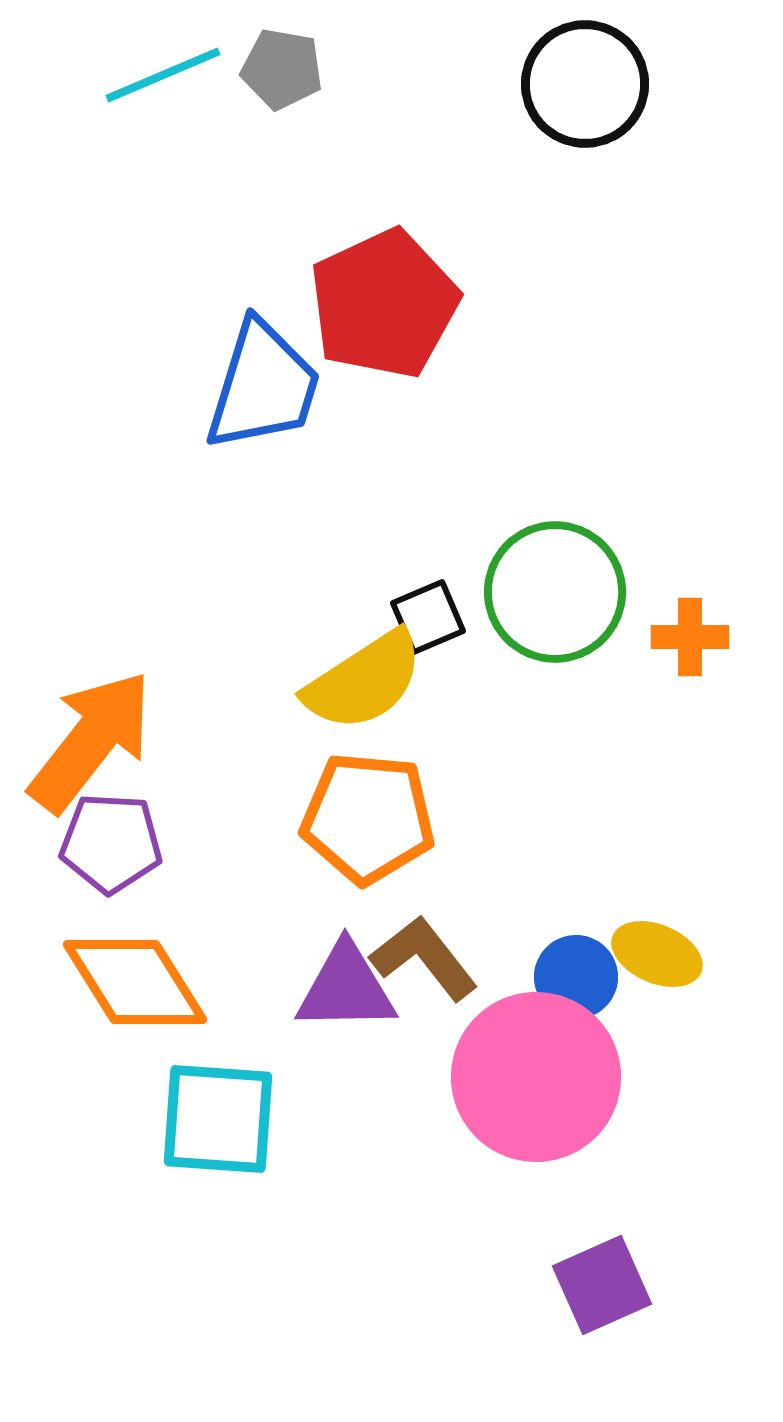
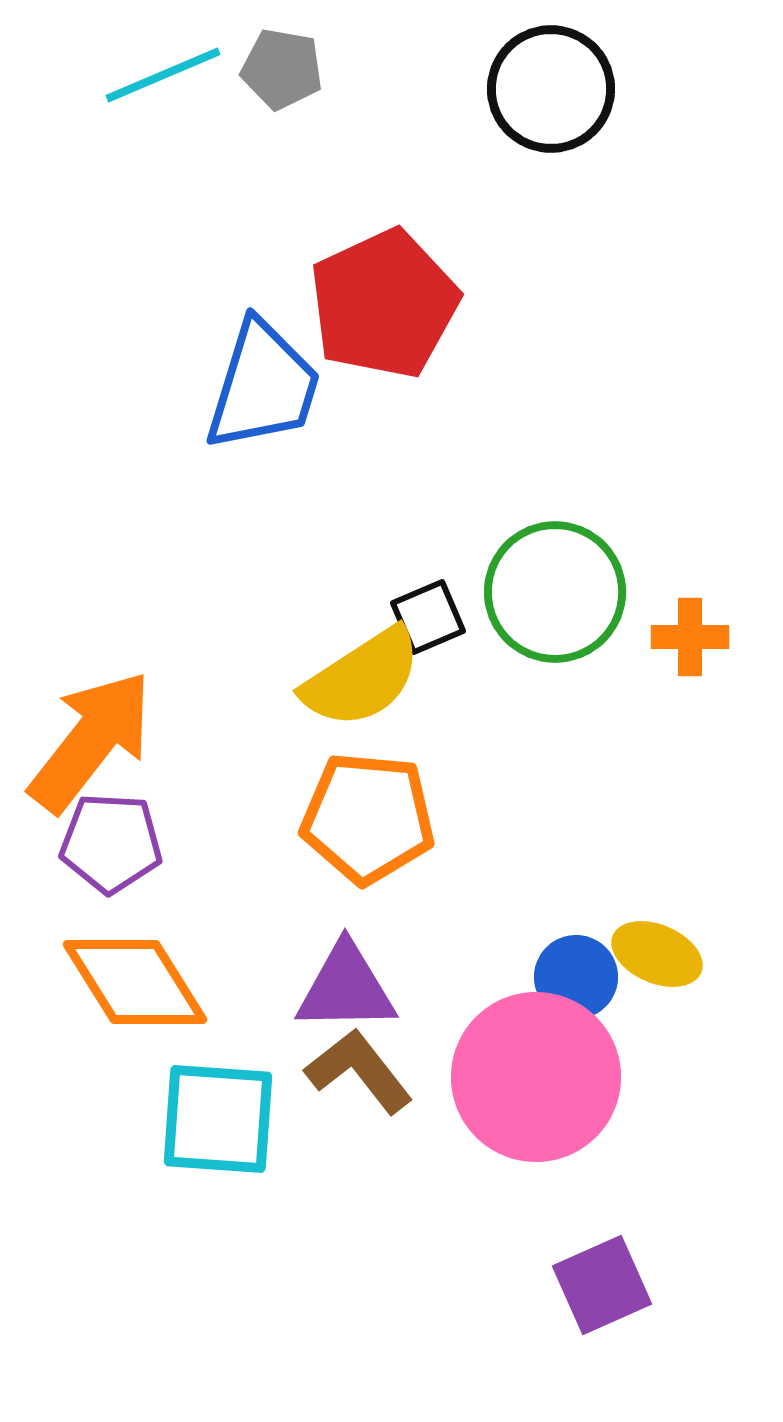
black circle: moved 34 px left, 5 px down
yellow semicircle: moved 2 px left, 3 px up
brown L-shape: moved 65 px left, 113 px down
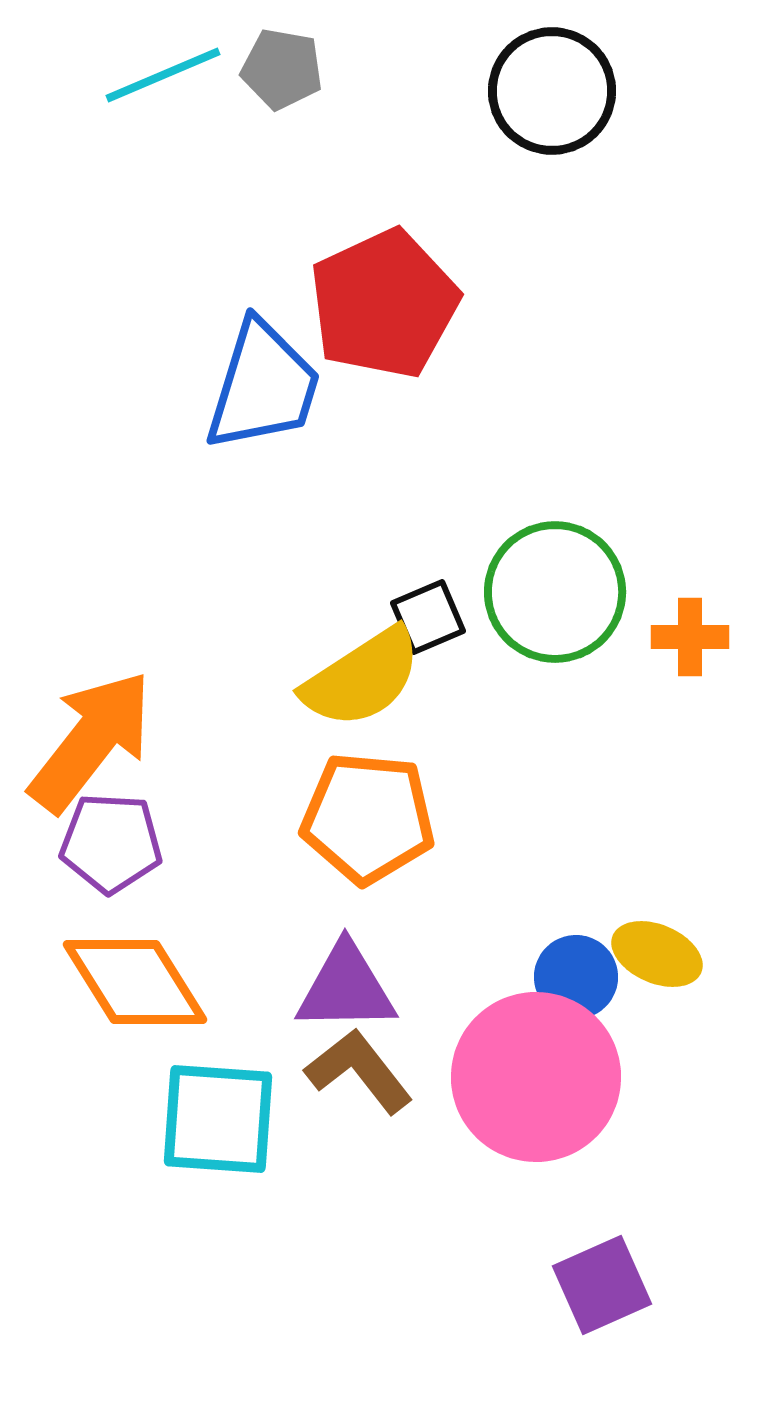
black circle: moved 1 px right, 2 px down
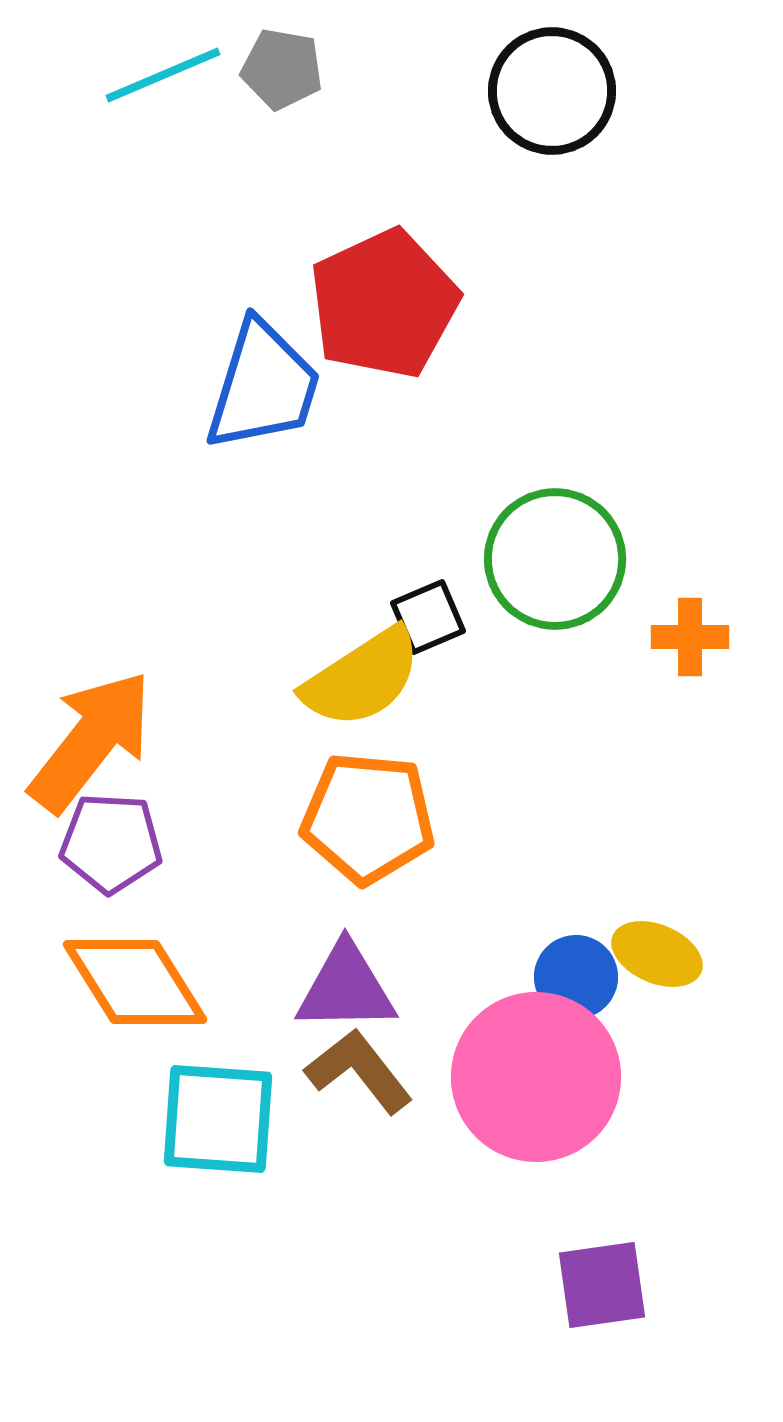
green circle: moved 33 px up
purple square: rotated 16 degrees clockwise
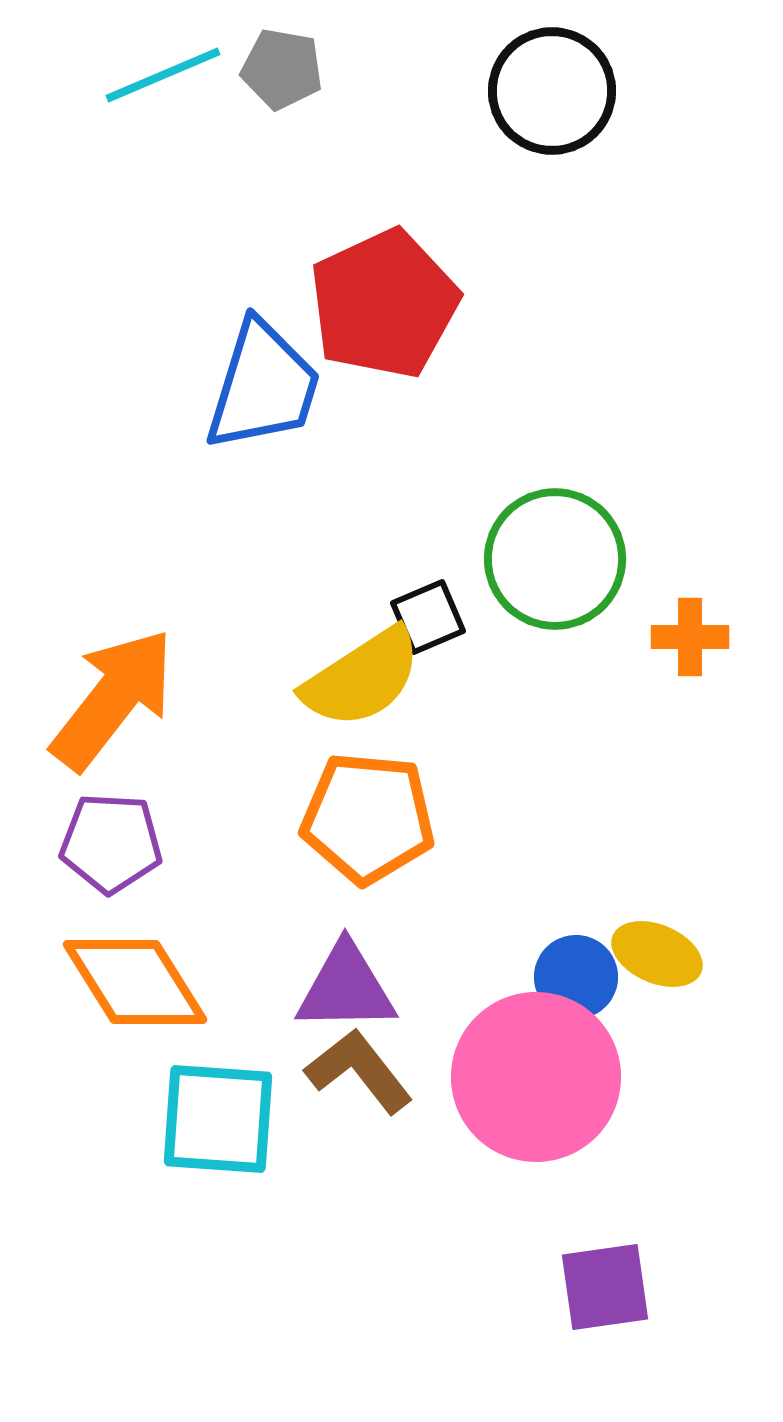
orange arrow: moved 22 px right, 42 px up
purple square: moved 3 px right, 2 px down
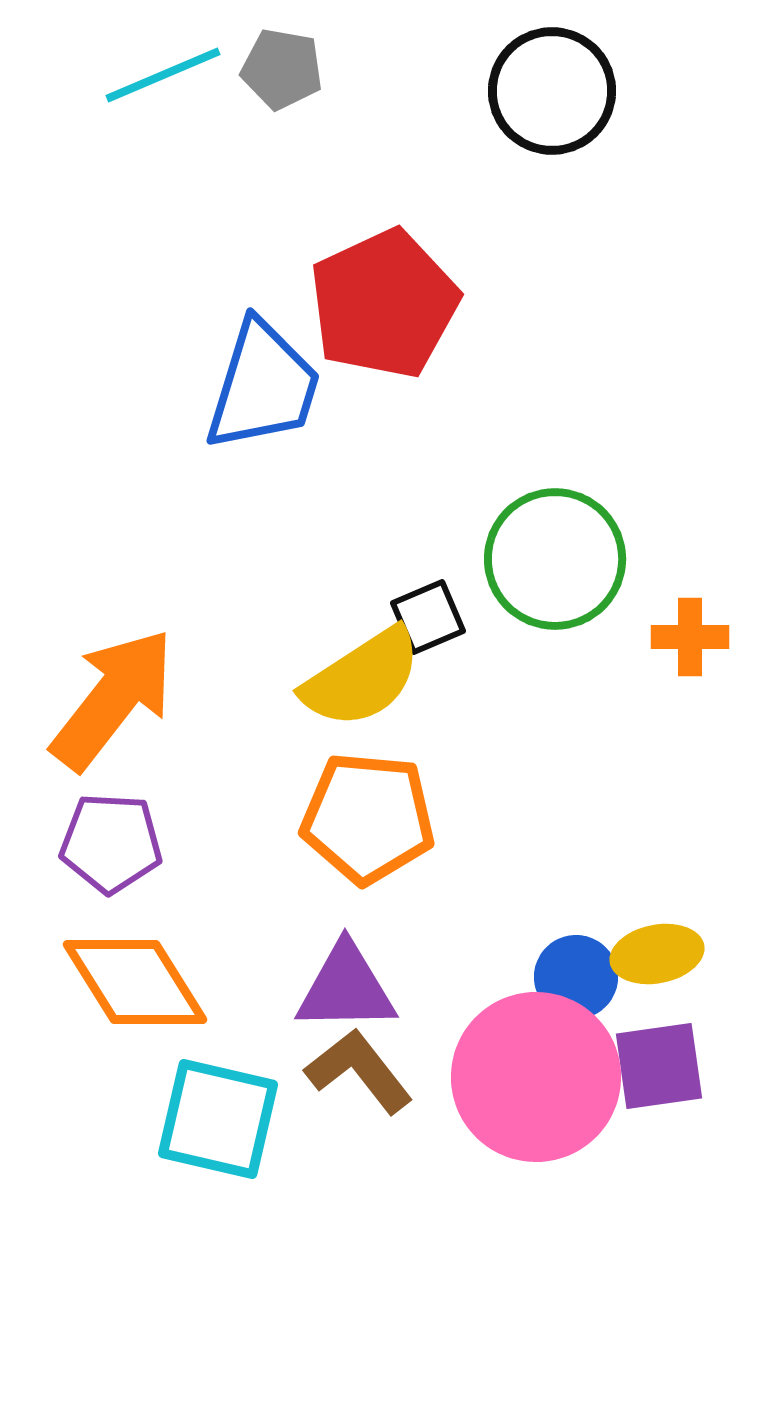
yellow ellipse: rotated 34 degrees counterclockwise
cyan square: rotated 9 degrees clockwise
purple square: moved 54 px right, 221 px up
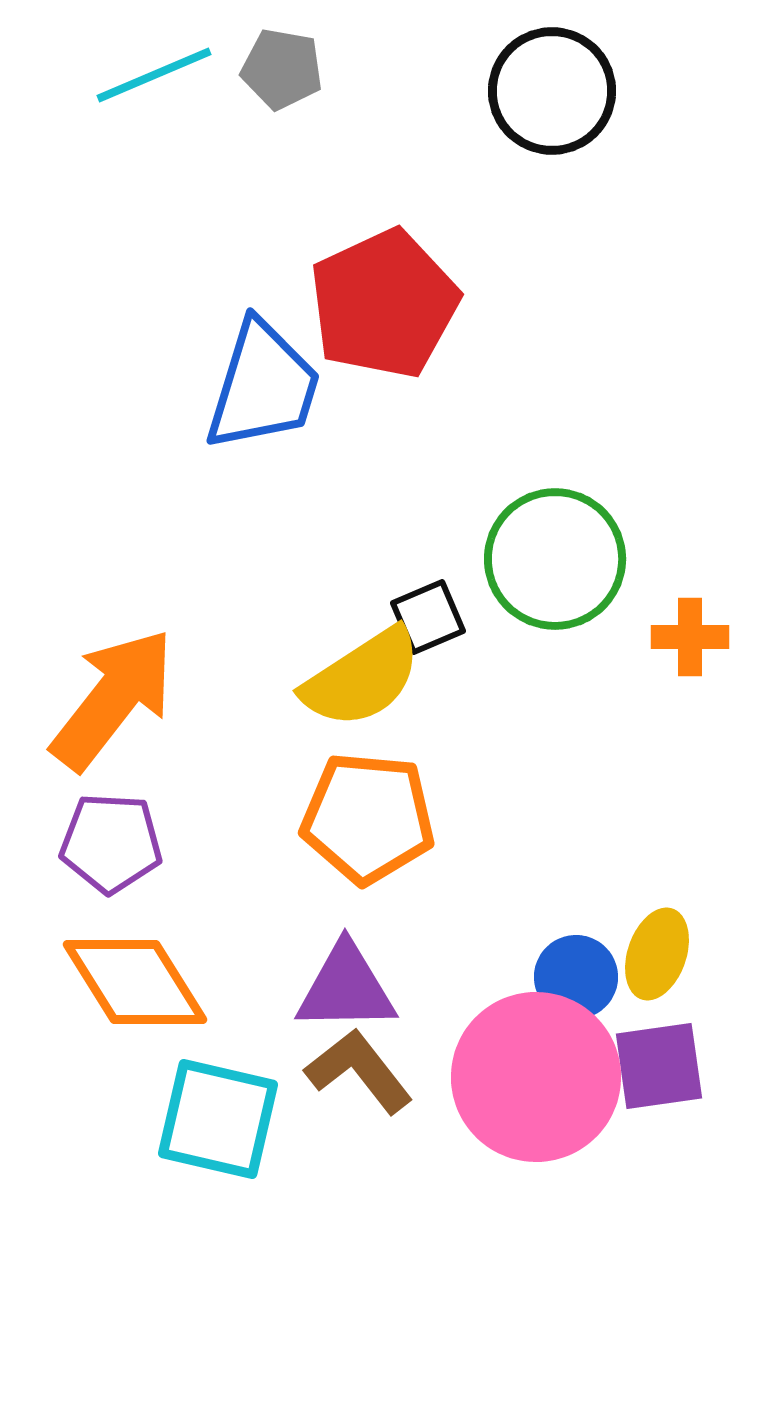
cyan line: moved 9 px left
yellow ellipse: rotated 60 degrees counterclockwise
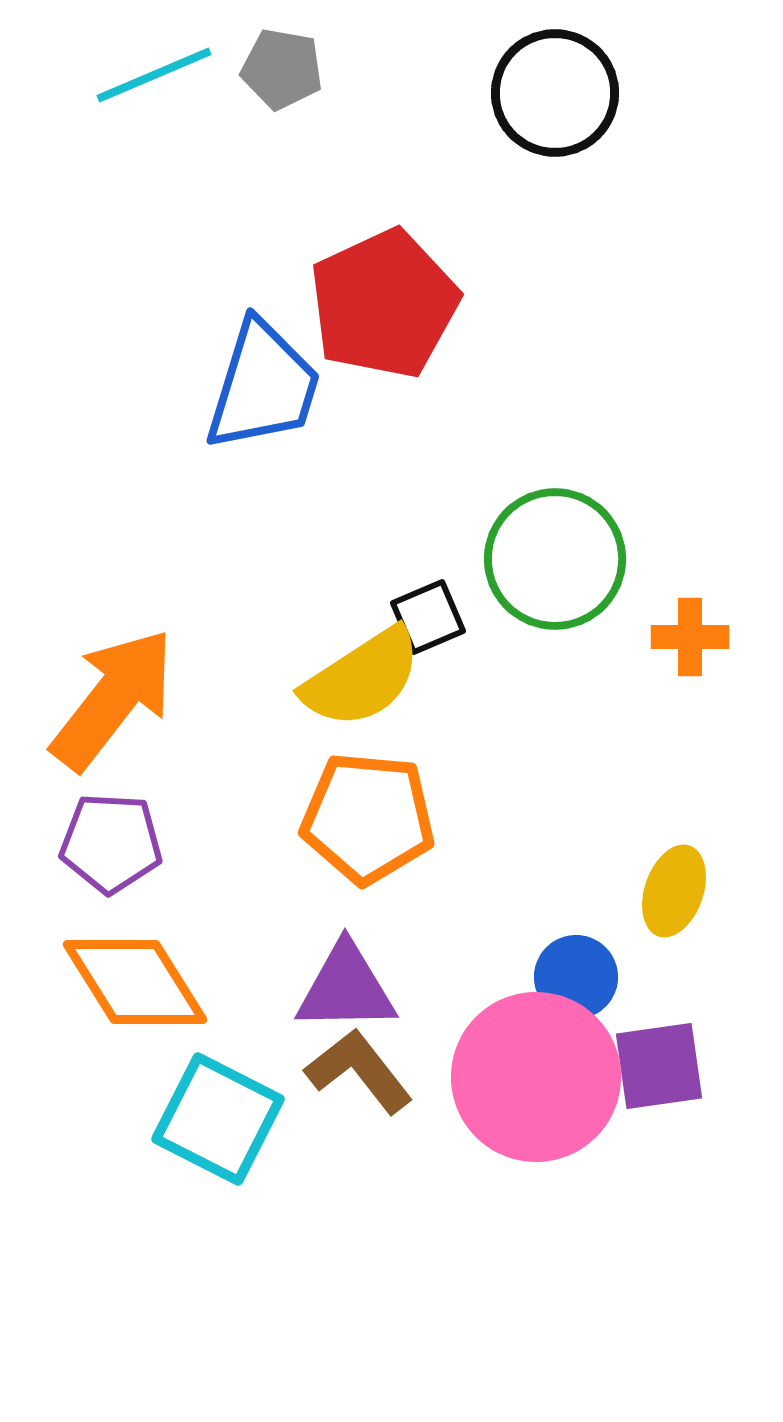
black circle: moved 3 px right, 2 px down
yellow ellipse: moved 17 px right, 63 px up
cyan square: rotated 14 degrees clockwise
